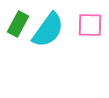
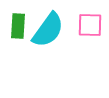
green rectangle: moved 2 px down; rotated 25 degrees counterclockwise
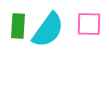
pink square: moved 1 px left, 1 px up
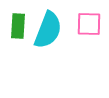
cyan semicircle: rotated 15 degrees counterclockwise
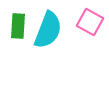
pink square: moved 1 px right, 2 px up; rotated 28 degrees clockwise
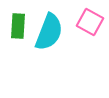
cyan semicircle: moved 1 px right, 2 px down
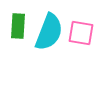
pink square: moved 9 px left, 11 px down; rotated 20 degrees counterclockwise
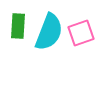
pink square: rotated 28 degrees counterclockwise
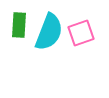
green rectangle: moved 1 px right, 1 px up
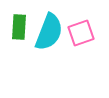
green rectangle: moved 2 px down
